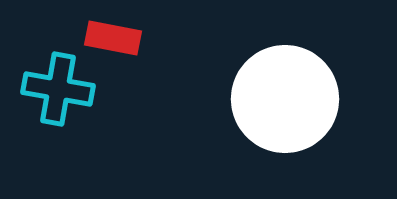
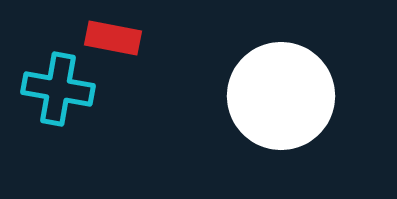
white circle: moved 4 px left, 3 px up
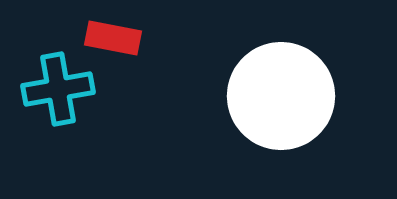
cyan cross: rotated 20 degrees counterclockwise
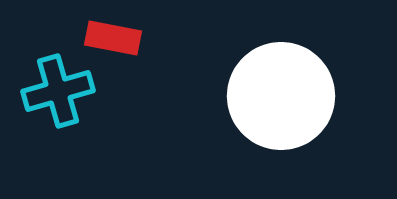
cyan cross: moved 2 px down; rotated 6 degrees counterclockwise
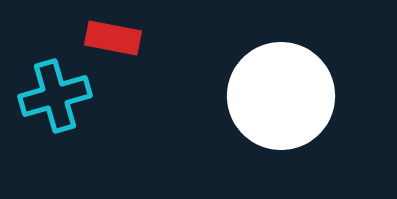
cyan cross: moved 3 px left, 5 px down
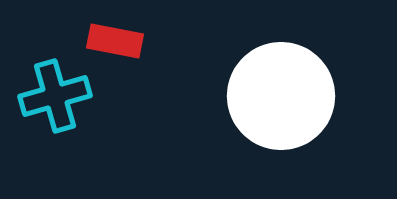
red rectangle: moved 2 px right, 3 px down
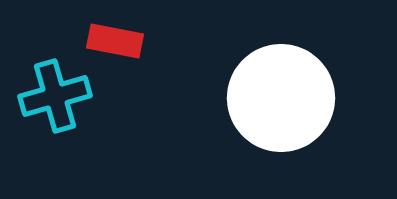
white circle: moved 2 px down
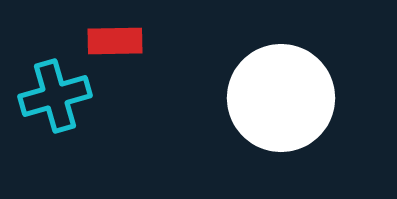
red rectangle: rotated 12 degrees counterclockwise
